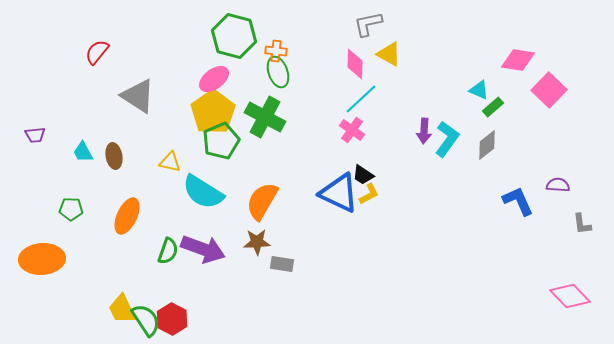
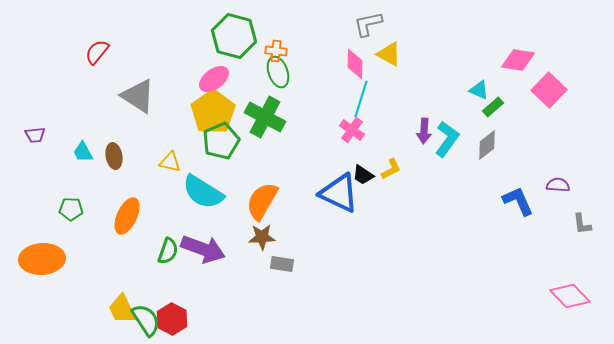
cyan line at (361, 99): rotated 30 degrees counterclockwise
yellow L-shape at (369, 194): moved 22 px right, 25 px up
brown star at (257, 242): moved 5 px right, 5 px up
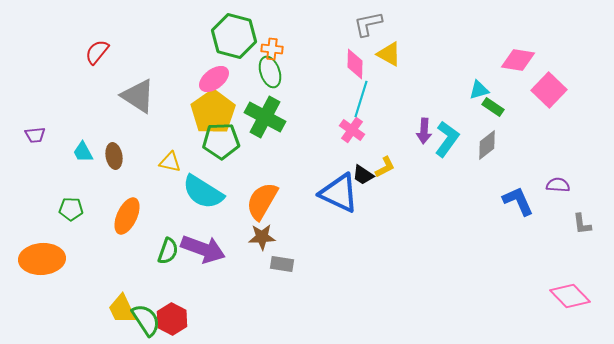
orange cross at (276, 51): moved 4 px left, 2 px up
green ellipse at (278, 72): moved 8 px left
cyan triangle at (479, 90): rotated 40 degrees counterclockwise
green rectangle at (493, 107): rotated 75 degrees clockwise
green pentagon at (221, 141): rotated 21 degrees clockwise
yellow L-shape at (391, 169): moved 6 px left, 2 px up
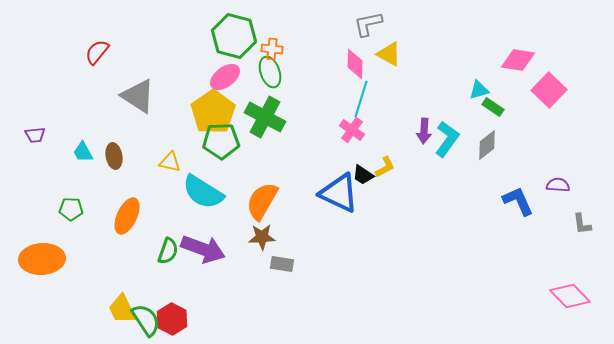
pink ellipse at (214, 79): moved 11 px right, 2 px up
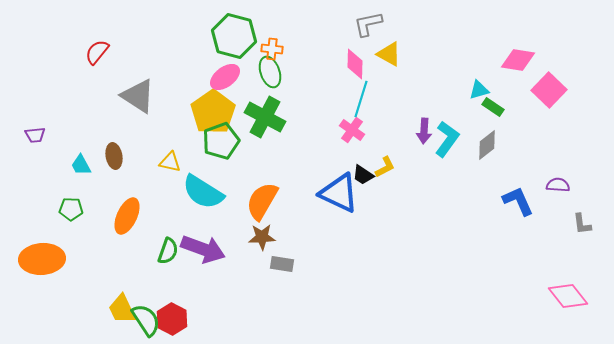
green pentagon at (221, 141): rotated 18 degrees counterclockwise
cyan trapezoid at (83, 152): moved 2 px left, 13 px down
pink diamond at (570, 296): moved 2 px left; rotated 6 degrees clockwise
